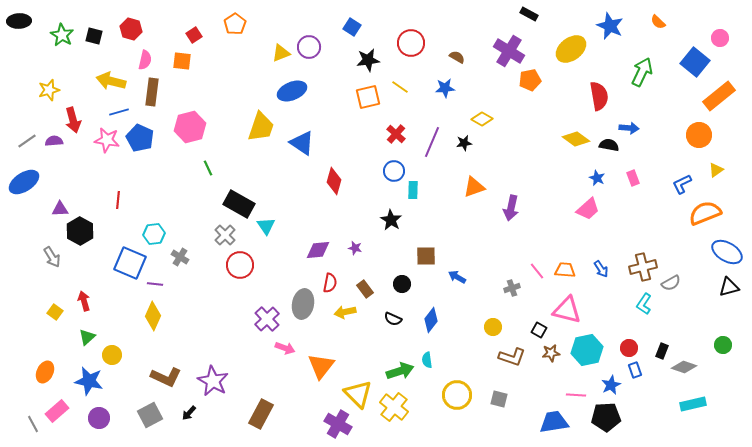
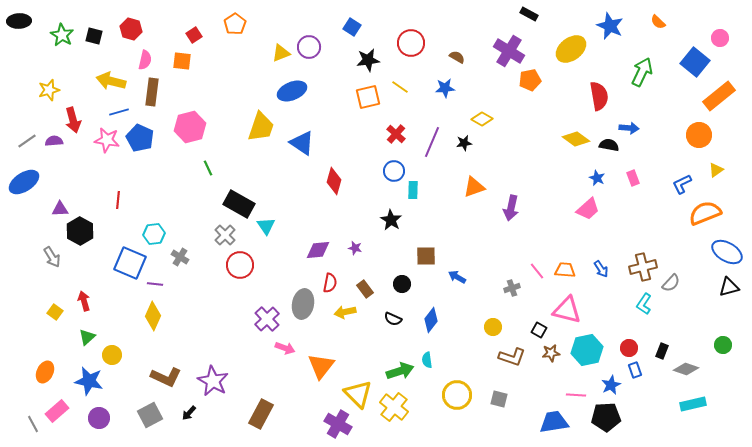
gray semicircle at (671, 283): rotated 18 degrees counterclockwise
gray diamond at (684, 367): moved 2 px right, 2 px down
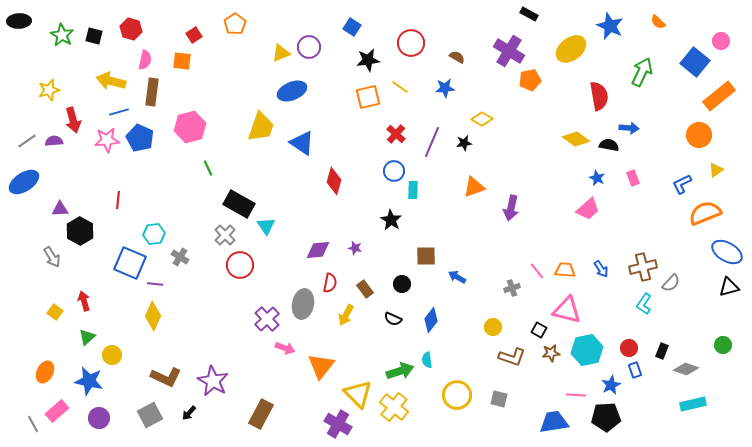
pink circle at (720, 38): moved 1 px right, 3 px down
pink star at (107, 140): rotated 15 degrees counterclockwise
yellow arrow at (345, 312): moved 1 px right, 3 px down; rotated 50 degrees counterclockwise
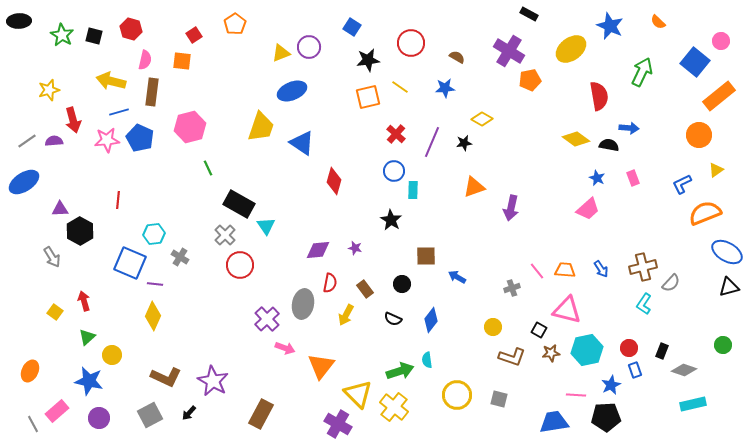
gray diamond at (686, 369): moved 2 px left, 1 px down
orange ellipse at (45, 372): moved 15 px left, 1 px up
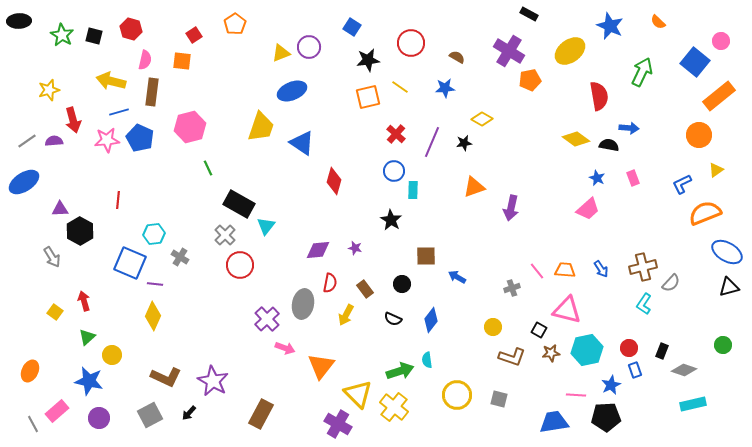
yellow ellipse at (571, 49): moved 1 px left, 2 px down
cyan triangle at (266, 226): rotated 12 degrees clockwise
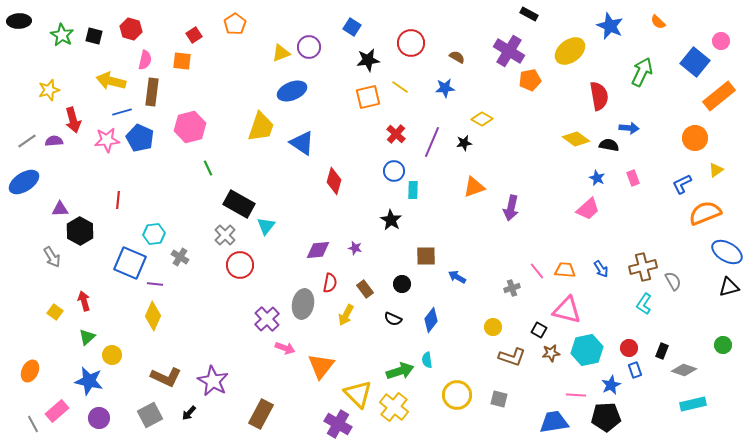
blue line at (119, 112): moved 3 px right
orange circle at (699, 135): moved 4 px left, 3 px down
gray semicircle at (671, 283): moved 2 px right, 2 px up; rotated 72 degrees counterclockwise
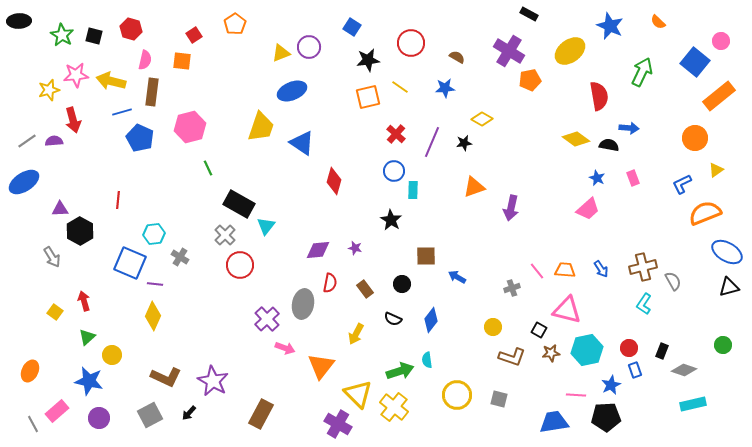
pink star at (107, 140): moved 31 px left, 65 px up
yellow arrow at (346, 315): moved 10 px right, 19 px down
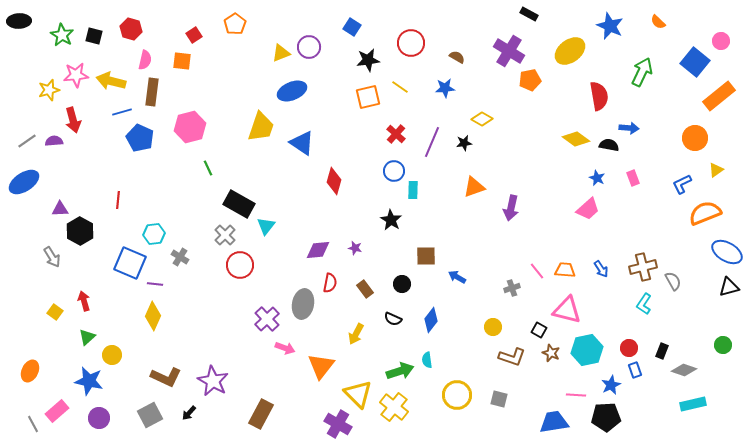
brown star at (551, 353): rotated 30 degrees clockwise
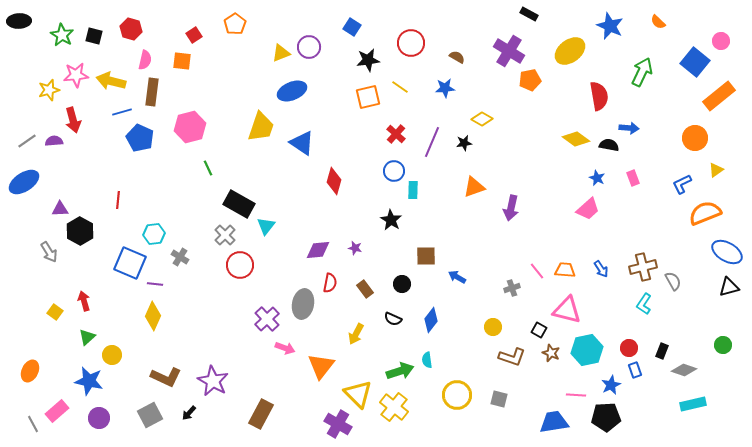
gray arrow at (52, 257): moved 3 px left, 5 px up
